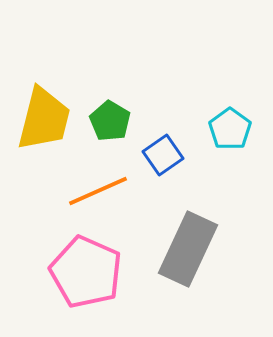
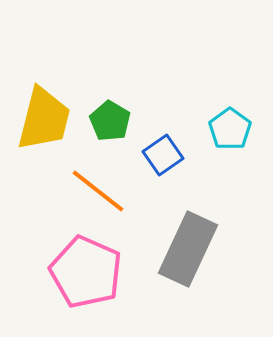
orange line: rotated 62 degrees clockwise
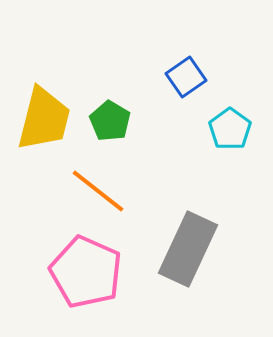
blue square: moved 23 px right, 78 px up
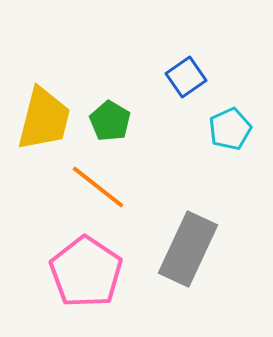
cyan pentagon: rotated 12 degrees clockwise
orange line: moved 4 px up
pink pentagon: rotated 10 degrees clockwise
